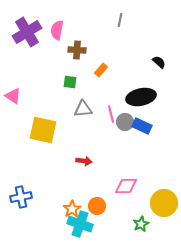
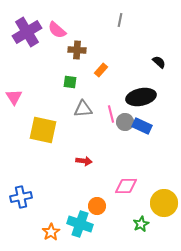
pink semicircle: rotated 60 degrees counterclockwise
pink triangle: moved 1 px right, 1 px down; rotated 24 degrees clockwise
orange star: moved 21 px left, 23 px down
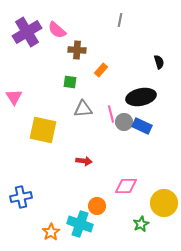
black semicircle: rotated 32 degrees clockwise
gray circle: moved 1 px left
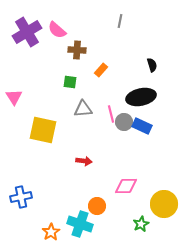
gray line: moved 1 px down
black semicircle: moved 7 px left, 3 px down
yellow circle: moved 1 px down
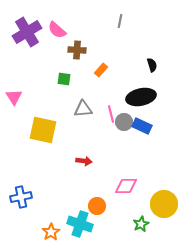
green square: moved 6 px left, 3 px up
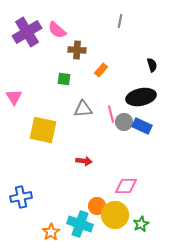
yellow circle: moved 49 px left, 11 px down
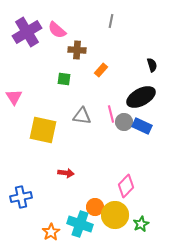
gray line: moved 9 px left
black ellipse: rotated 16 degrees counterclockwise
gray triangle: moved 1 px left, 7 px down; rotated 12 degrees clockwise
red arrow: moved 18 px left, 12 px down
pink diamond: rotated 45 degrees counterclockwise
orange circle: moved 2 px left, 1 px down
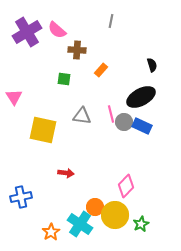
cyan cross: rotated 15 degrees clockwise
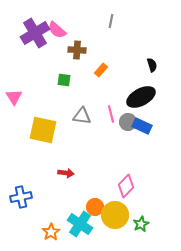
purple cross: moved 8 px right, 1 px down
green square: moved 1 px down
gray circle: moved 4 px right
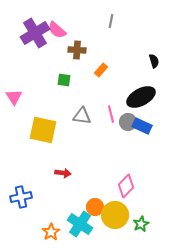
black semicircle: moved 2 px right, 4 px up
red arrow: moved 3 px left
